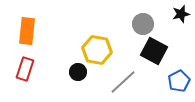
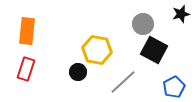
black square: moved 1 px up
red rectangle: moved 1 px right
blue pentagon: moved 5 px left, 6 px down
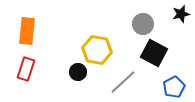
black square: moved 3 px down
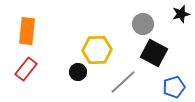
yellow hexagon: rotated 12 degrees counterclockwise
red rectangle: rotated 20 degrees clockwise
blue pentagon: rotated 10 degrees clockwise
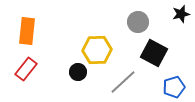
gray circle: moved 5 px left, 2 px up
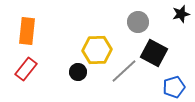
gray line: moved 1 px right, 11 px up
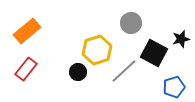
black star: moved 25 px down
gray circle: moved 7 px left, 1 px down
orange rectangle: rotated 44 degrees clockwise
yellow hexagon: rotated 16 degrees counterclockwise
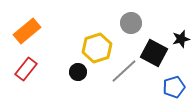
yellow hexagon: moved 2 px up
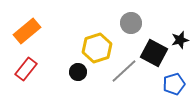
black star: moved 1 px left, 1 px down
blue pentagon: moved 3 px up
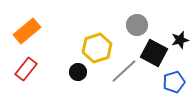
gray circle: moved 6 px right, 2 px down
blue pentagon: moved 2 px up
